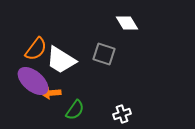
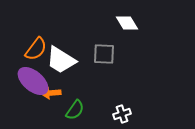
gray square: rotated 15 degrees counterclockwise
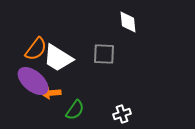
white diamond: moved 1 px right, 1 px up; rotated 25 degrees clockwise
white trapezoid: moved 3 px left, 2 px up
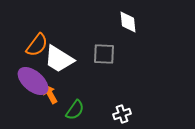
orange semicircle: moved 1 px right, 4 px up
white trapezoid: moved 1 px right, 1 px down
orange arrow: moved 1 px left, 1 px down; rotated 66 degrees clockwise
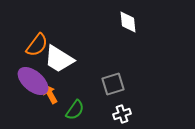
gray square: moved 9 px right, 30 px down; rotated 20 degrees counterclockwise
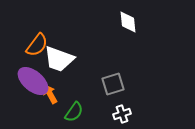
white trapezoid: rotated 12 degrees counterclockwise
green semicircle: moved 1 px left, 2 px down
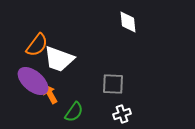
gray square: rotated 20 degrees clockwise
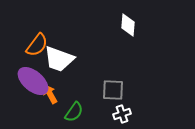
white diamond: moved 3 px down; rotated 10 degrees clockwise
gray square: moved 6 px down
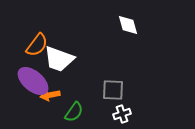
white diamond: rotated 20 degrees counterclockwise
orange arrow: moved 1 px down; rotated 72 degrees counterclockwise
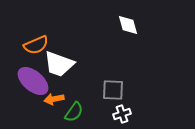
orange semicircle: moved 1 px left; rotated 30 degrees clockwise
white trapezoid: moved 5 px down
orange arrow: moved 4 px right, 4 px down
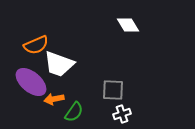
white diamond: rotated 15 degrees counterclockwise
purple ellipse: moved 2 px left, 1 px down
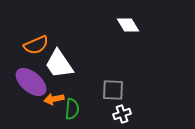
white trapezoid: rotated 36 degrees clockwise
green semicircle: moved 2 px left, 3 px up; rotated 30 degrees counterclockwise
